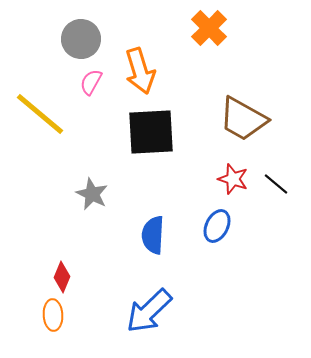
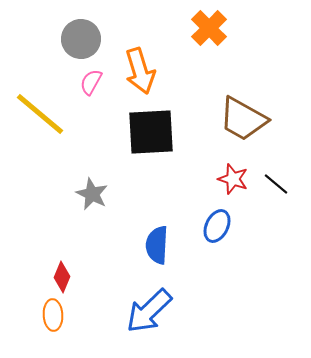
blue semicircle: moved 4 px right, 10 px down
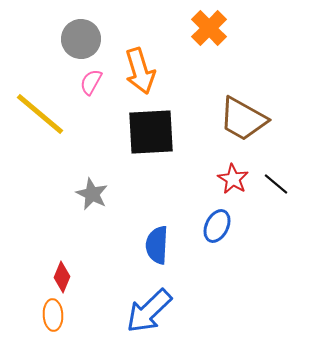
red star: rotated 12 degrees clockwise
